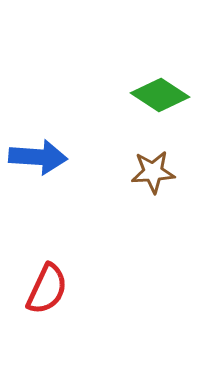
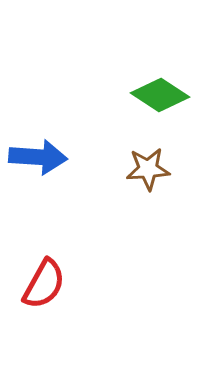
brown star: moved 5 px left, 3 px up
red semicircle: moved 3 px left, 5 px up; rotated 4 degrees clockwise
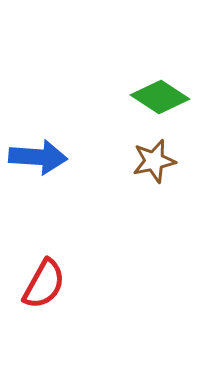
green diamond: moved 2 px down
brown star: moved 6 px right, 8 px up; rotated 9 degrees counterclockwise
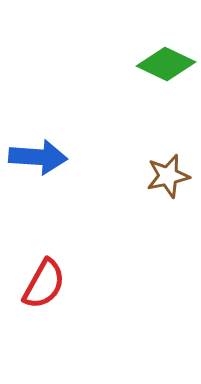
green diamond: moved 6 px right, 33 px up; rotated 8 degrees counterclockwise
brown star: moved 14 px right, 15 px down
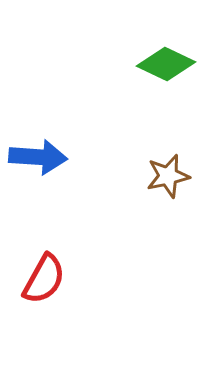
red semicircle: moved 5 px up
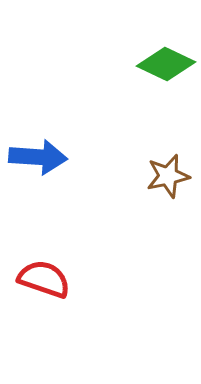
red semicircle: rotated 100 degrees counterclockwise
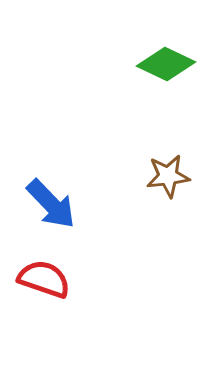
blue arrow: moved 13 px right, 47 px down; rotated 42 degrees clockwise
brown star: rotated 6 degrees clockwise
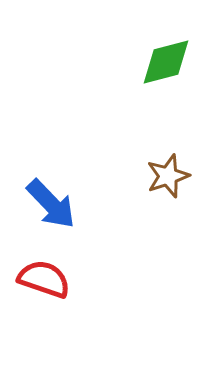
green diamond: moved 2 px up; rotated 40 degrees counterclockwise
brown star: rotated 12 degrees counterclockwise
